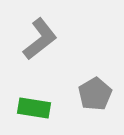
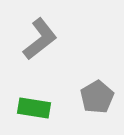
gray pentagon: moved 2 px right, 3 px down
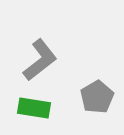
gray L-shape: moved 21 px down
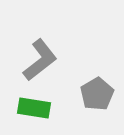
gray pentagon: moved 3 px up
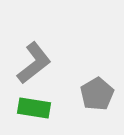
gray L-shape: moved 6 px left, 3 px down
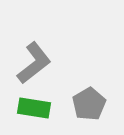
gray pentagon: moved 8 px left, 10 px down
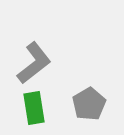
green rectangle: rotated 72 degrees clockwise
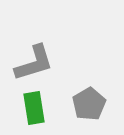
gray L-shape: rotated 21 degrees clockwise
